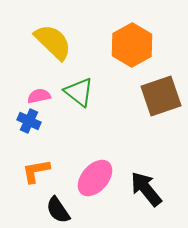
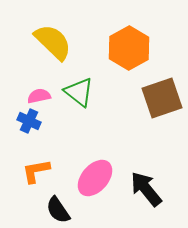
orange hexagon: moved 3 px left, 3 px down
brown square: moved 1 px right, 2 px down
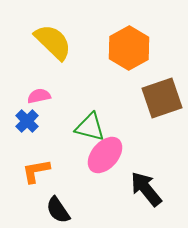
green triangle: moved 11 px right, 35 px down; rotated 24 degrees counterclockwise
blue cross: moved 2 px left; rotated 20 degrees clockwise
pink ellipse: moved 10 px right, 23 px up
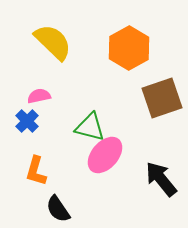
orange L-shape: rotated 64 degrees counterclockwise
black arrow: moved 15 px right, 10 px up
black semicircle: moved 1 px up
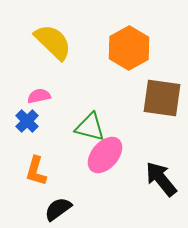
brown square: rotated 27 degrees clockwise
black semicircle: rotated 88 degrees clockwise
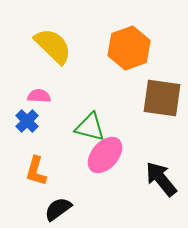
yellow semicircle: moved 4 px down
orange hexagon: rotated 9 degrees clockwise
pink semicircle: rotated 15 degrees clockwise
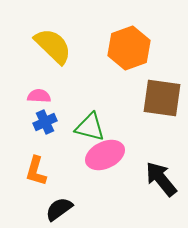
blue cross: moved 18 px right, 1 px down; rotated 20 degrees clockwise
pink ellipse: rotated 24 degrees clockwise
black semicircle: moved 1 px right
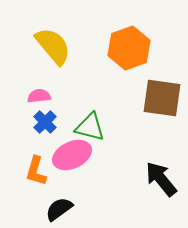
yellow semicircle: rotated 6 degrees clockwise
pink semicircle: rotated 10 degrees counterclockwise
blue cross: rotated 20 degrees counterclockwise
pink ellipse: moved 33 px left
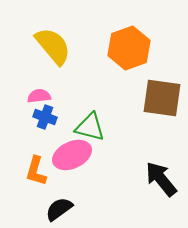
blue cross: moved 5 px up; rotated 25 degrees counterclockwise
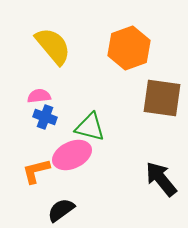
orange L-shape: rotated 60 degrees clockwise
black semicircle: moved 2 px right, 1 px down
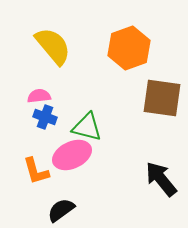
green triangle: moved 3 px left
orange L-shape: rotated 92 degrees counterclockwise
